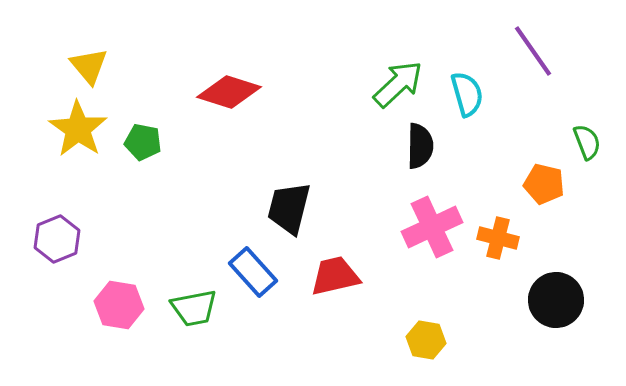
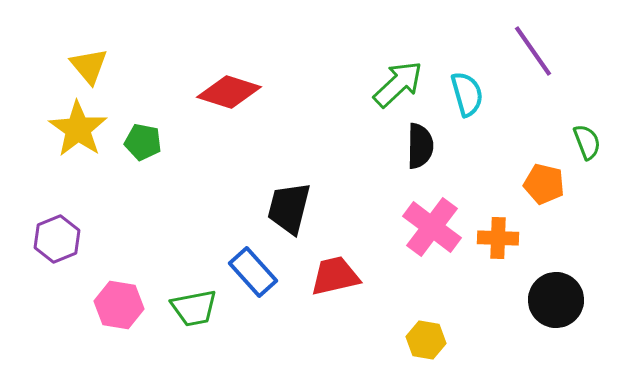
pink cross: rotated 28 degrees counterclockwise
orange cross: rotated 12 degrees counterclockwise
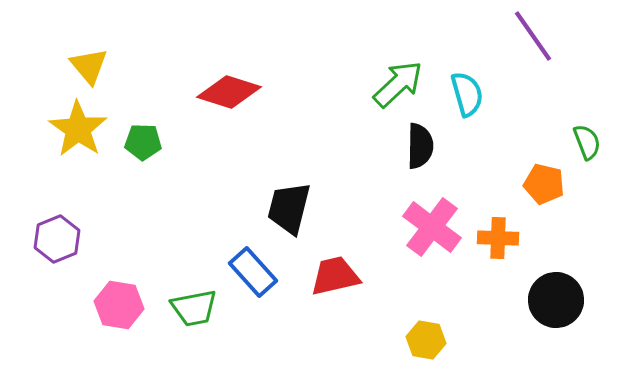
purple line: moved 15 px up
green pentagon: rotated 9 degrees counterclockwise
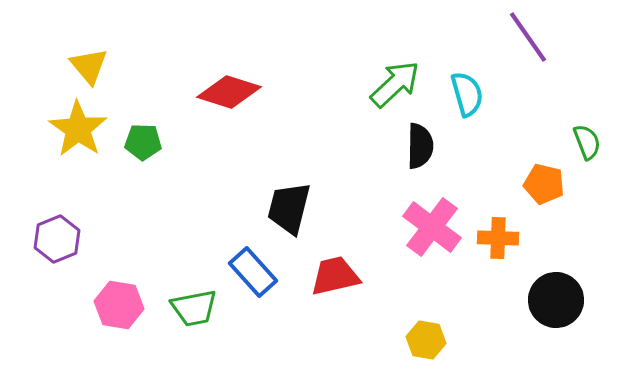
purple line: moved 5 px left, 1 px down
green arrow: moved 3 px left
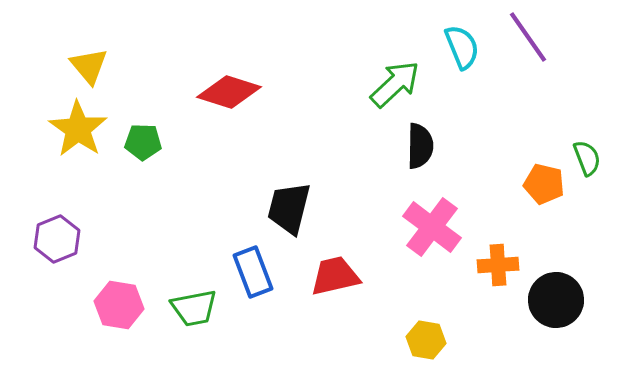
cyan semicircle: moved 5 px left, 47 px up; rotated 6 degrees counterclockwise
green semicircle: moved 16 px down
orange cross: moved 27 px down; rotated 6 degrees counterclockwise
blue rectangle: rotated 21 degrees clockwise
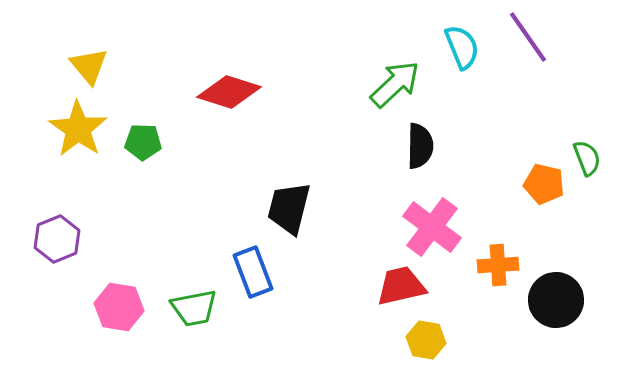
red trapezoid: moved 66 px right, 10 px down
pink hexagon: moved 2 px down
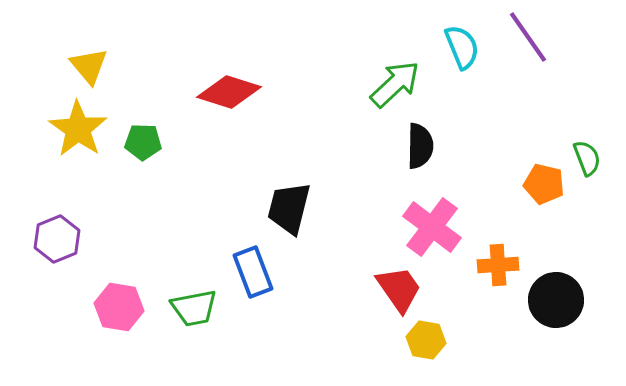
red trapezoid: moved 2 px left, 3 px down; rotated 68 degrees clockwise
